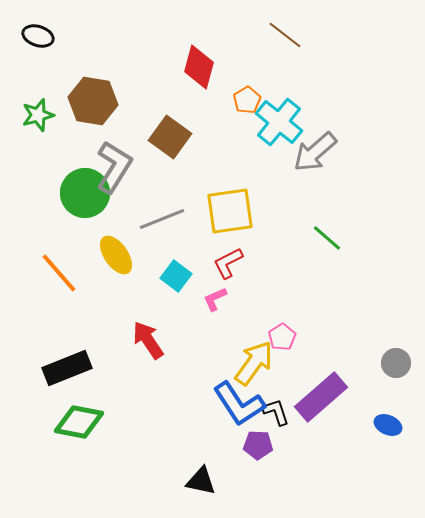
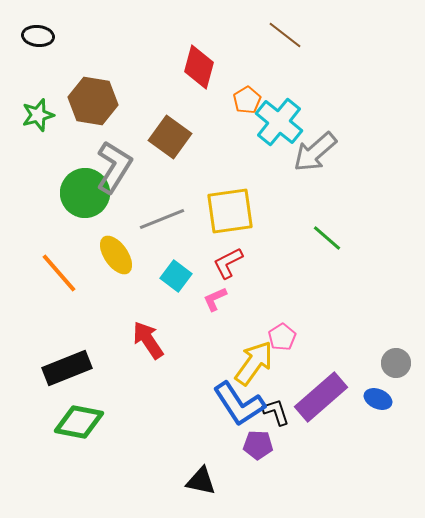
black ellipse: rotated 12 degrees counterclockwise
blue ellipse: moved 10 px left, 26 px up
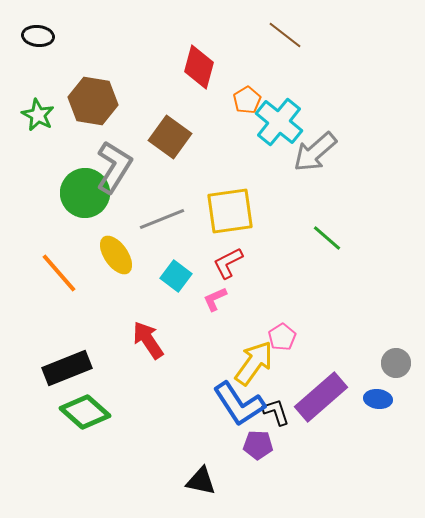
green star: rotated 28 degrees counterclockwise
blue ellipse: rotated 16 degrees counterclockwise
green diamond: moved 6 px right, 10 px up; rotated 30 degrees clockwise
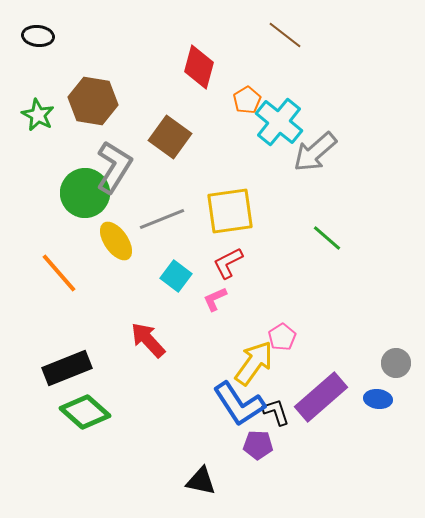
yellow ellipse: moved 14 px up
red arrow: rotated 9 degrees counterclockwise
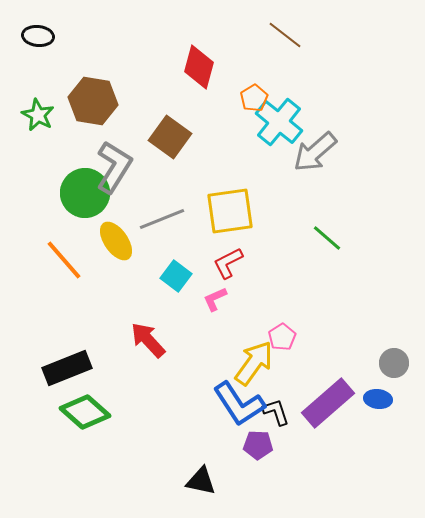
orange pentagon: moved 7 px right, 2 px up
orange line: moved 5 px right, 13 px up
gray circle: moved 2 px left
purple rectangle: moved 7 px right, 6 px down
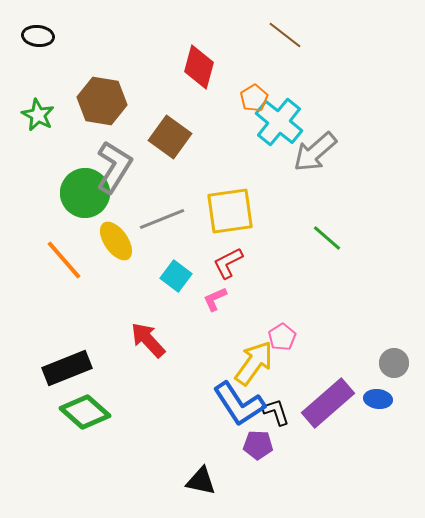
brown hexagon: moved 9 px right
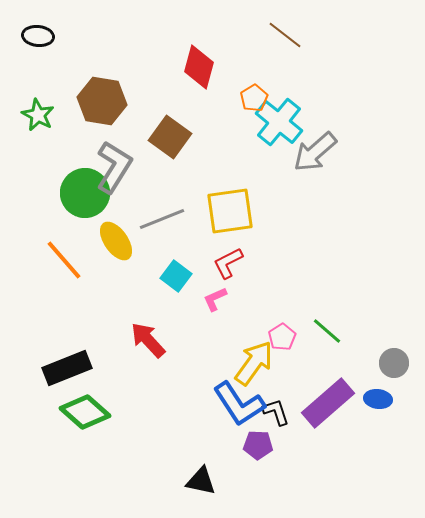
green line: moved 93 px down
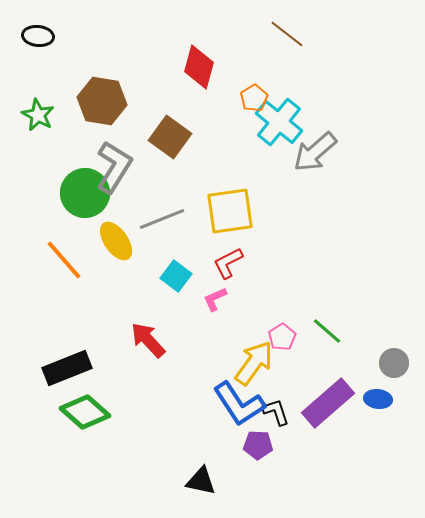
brown line: moved 2 px right, 1 px up
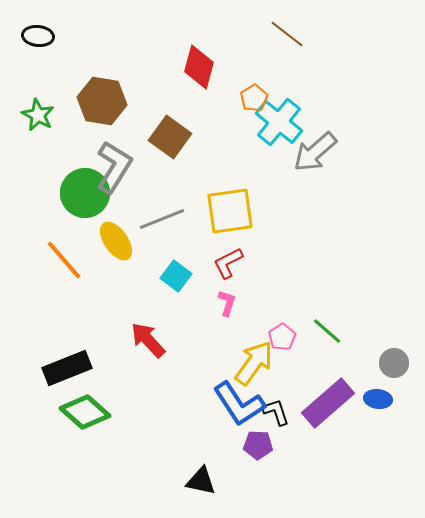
pink L-shape: moved 12 px right, 4 px down; rotated 132 degrees clockwise
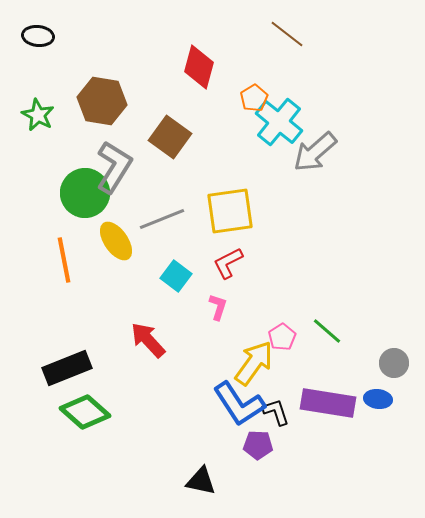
orange line: rotated 30 degrees clockwise
pink L-shape: moved 9 px left, 4 px down
purple rectangle: rotated 50 degrees clockwise
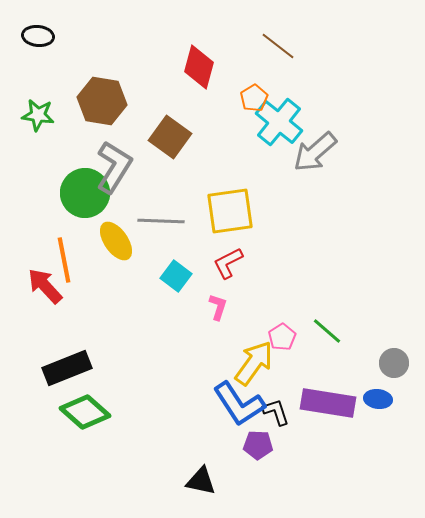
brown line: moved 9 px left, 12 px down
green star: rotated 20 degrees counterclockwise
gray line: moved 1 px left, 2 px down; rotated 24 degrees clockwise
red arrow: moved 103 px left, 54 px up
